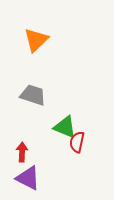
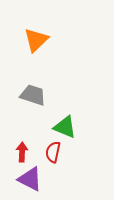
red semicircle: moved 24 px left, 10 px down
purple triangle: moved 2 px right, 1 px down
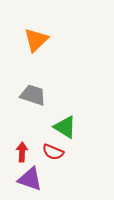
green triangle: rotated 10 degrees clockwise
red semicircle: rotated 80 degrees counterclockwise
purple triangle: rotated 8 degrees counterclockwise
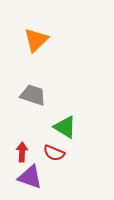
red semicircle: moved 1 px right, 1 px down
purple triangle: moved 2 px up
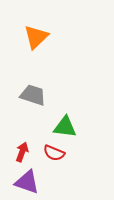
orange triangle: moved 3 px up
green triangle: rotated 25 degrees counterclockwise
red arrow: rotated 18 degrees clockwise
purple triangle: moved 3 px left, 5 px down
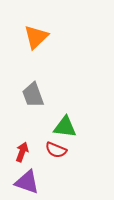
gray trapezoid: rotated 128 degrees counterclockwise
red semicircle: moved 2 px right, 3 px up
